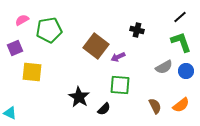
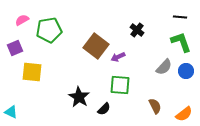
black line: rotated 48 degrees clockwise
black cross: rotated 24 degrees clockwise
gray semicircle: rotated 18 degrees counterclockwise
orange semicircle: moved 3 px right, 9 px down
cyan triangle: moved 1 px right, 1 px up
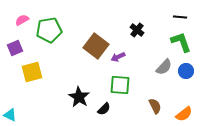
yellow square: rotated 20 degrees counterclockwise
cyan triangle: moved 1 px left, 3 px down
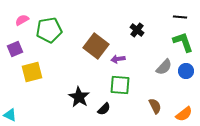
green L-shape: moved 2 px right
purple square: moved 1 px down
purple arrow: moved 2 px down; rotated 16 degrees clockwise
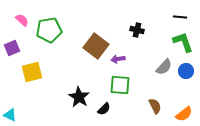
pink semicircle: rotated 72 degrees clockwise
black cross: rotated 24 degrees counterclockwise
purple square: moved 3 px left, 1 px up
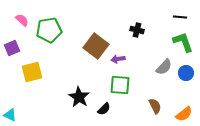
blue circle: moved 2 px down
